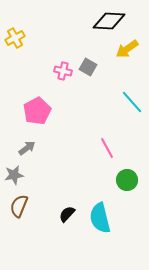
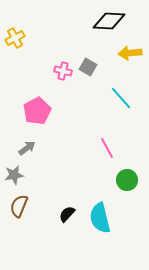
yellow arrow: moved 3 px right, 4 px down; rotated 30 degrees clockwise
cyan line: moved 11 px left, 4 px up
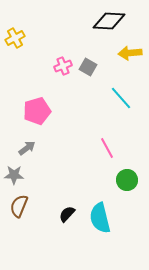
pink cross: moved 5 px up; rotated 36 degrees counterclockwise
pink pentagon: rotated 12 degrees clockwise
gray star: rotated 12 degrees clockwise
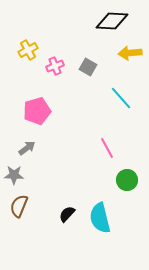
black diamond: moved 3 px right
yellow cross: moved 13 px right, 12 px down
pink cross: moved 8 px left
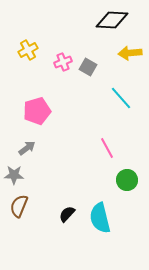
black diamond: moved 1 px up
pink cross: moved 8 px right, 4 px up
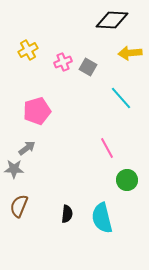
gray star: moved 6 px up
black semicircle: rotated 144 degrees clockwise
cyan semicircle: moved 2 px right
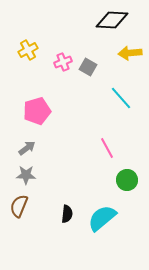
gray star: moved 12 px right, 6 px down
cyan semicircle: rotated 64 degrees clockwise
